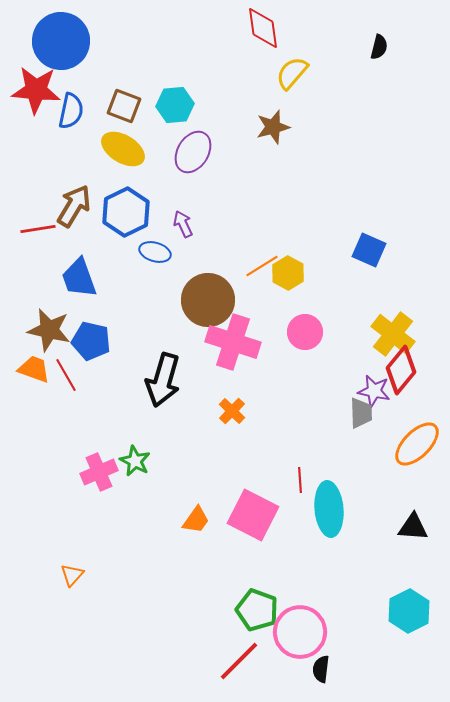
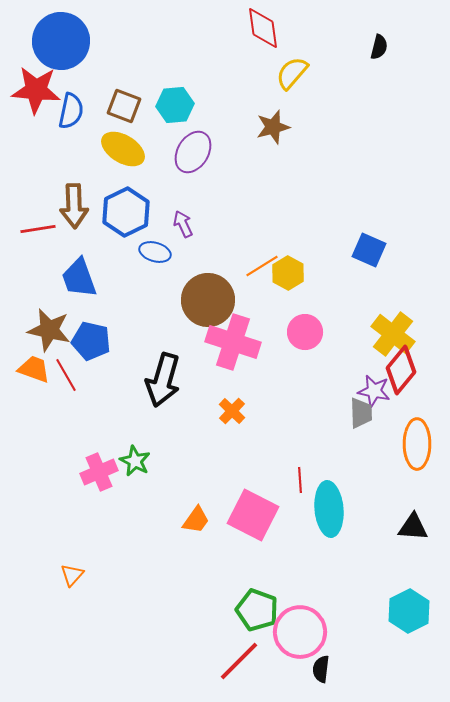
brown arrow at (74, 206): rotated 147 degrees clockwise
orange ellipse at (417, 444): rotated 45 degrees counterclockwise
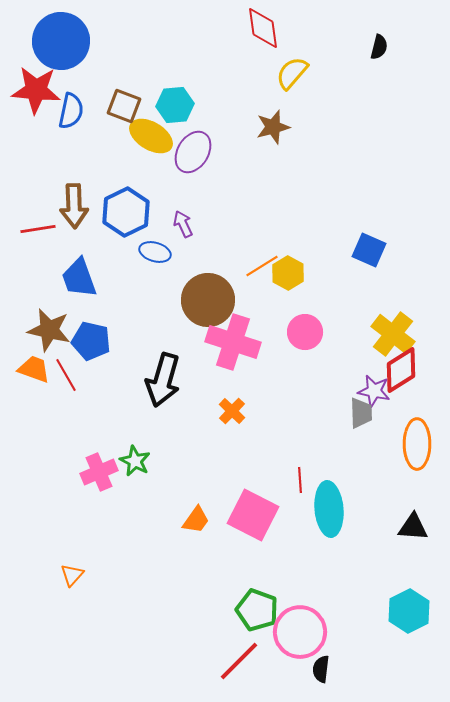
yellow ellipse at (123, 149): moved 28 px right, 13 px up
red diamond at (401, 370): rotated 18 degrees clockwise
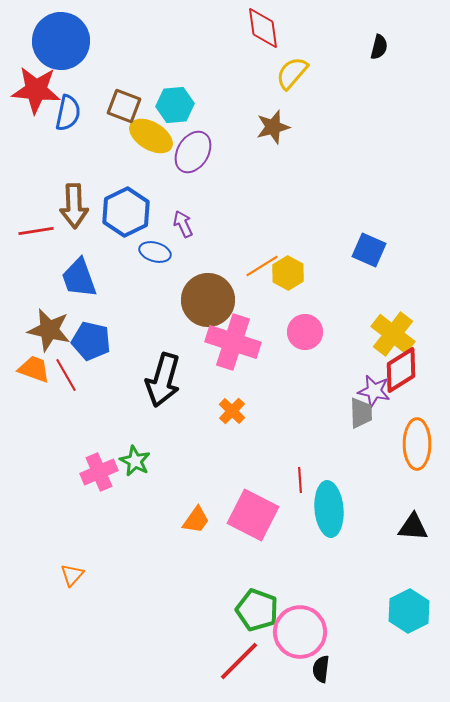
blue semicircle at (71, 111): moved 3 px left, 2 px down
red line at (38, 229): moved 2 px left, 2 px down
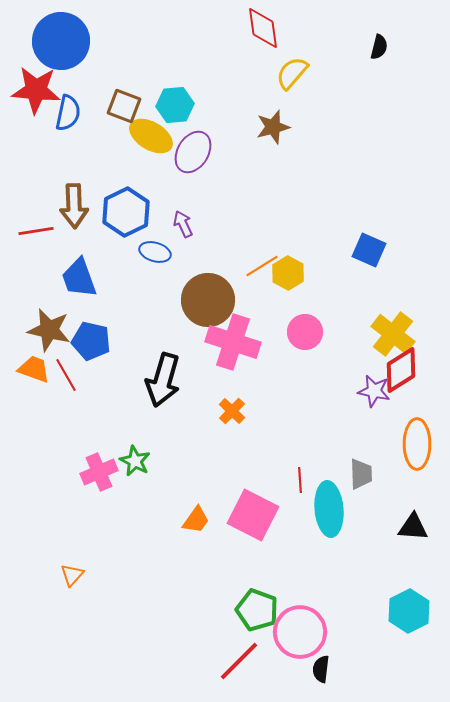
gray trapezoid at (361, 413): moved 61 px down
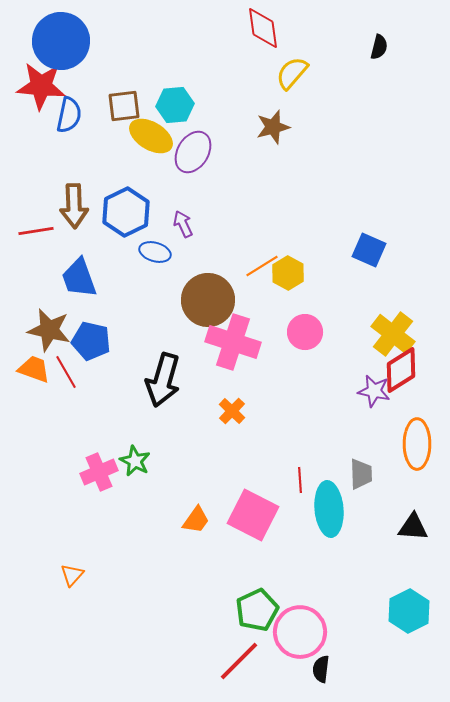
red star at (36, 90): moved 5 px right, 4 px up
brown square at (124, 106): rotated 28 degrees counterclockwise
blue semicircle at (68, 113): moved 1 px right, 2 px down
red line at (66, 375): moved 3 px up
green pentagon at (257, 610): rotated 27 degrees clockwise
